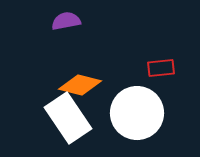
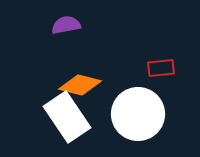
purple semicircle: moved 4 px down
white circle: moved 1 px right, 1 px down
white rectangle: moved 1 px left, 1 px up
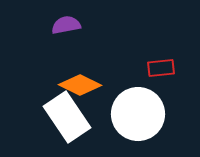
orange diamond: rotated 12 degrees clockwise
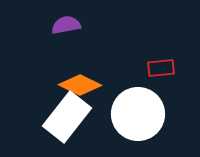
white rectangle: rotated 72 degrees clockwise
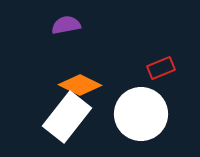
red rectangle: rotated 16 degrees counterclockwise
white circle: moved 3 px right
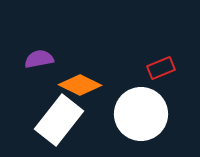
purple semicircle: moved 27 px left, 34 px down
white rectangle: moved 8 px left, 3 px down
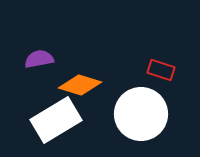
red rectangle: moved 2 px down; rotated 40 degrees clockwise
orange diamond: rotated 9 degrees counterclockwise
white rectangle: moved 3 px left; rotated 21 degrees clockwise
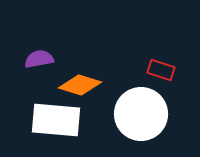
white rectangle: rotated 36 degrees clockwise
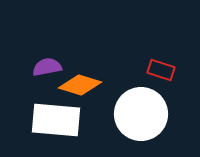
purple semicircle: moved 8 px right, 8 px down
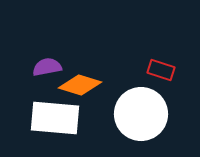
white rectangle: moved 1 px left, 2 px up
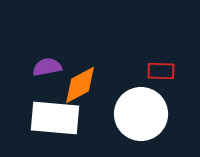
red rectangle: moved 1 px down; rotated 16 degrees counterclockwise
orange diamond: rotated 45 degrees counterclockwise
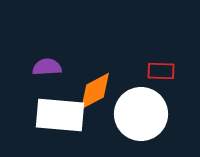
purple semicircle: rotated 8 degrees clockwise
orange diamond: moved 15 px right, 6 px down
white rectangle: moved 5 px right, 3 px up
